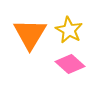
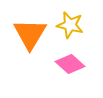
yellow star: moved 1 px right, 5 px up; rotated 16 degrees counterclockwise
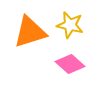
orange triangle: moved 2 px up; rotated 42 degrees clockwise
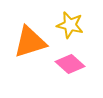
orange triangle: moved 10 px down
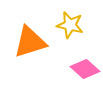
pink diamond: moved 15 px right, 5 px down
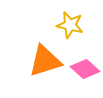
orange triangle: moved 15 px right, 19 px down
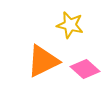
orange triangle: moved 2 px left; rotated 9 degrees counterclockwise
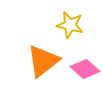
orange triangle: rotated 12 degrees counterclockwise
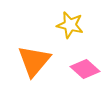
orange triangle: moved 9 px left; rotated 12 degrees counterclockwise
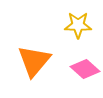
yellow star: moved 8 px right; rotated 12 degrees counterclockwise
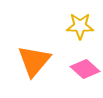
yellow star: moved 2 px right, 1 px down
